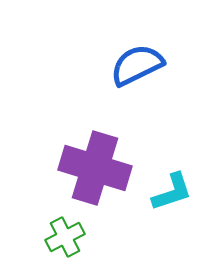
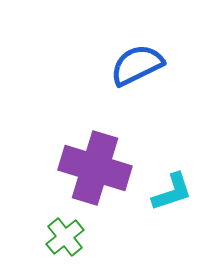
green cross: rotated 12 degrees counterclockwise
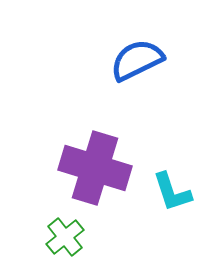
blue semicircle: moved 5 px up
cyan L-shape: rotated 90 degrees clockwise
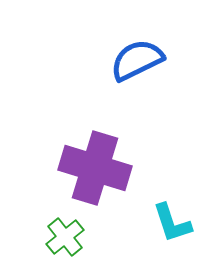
cyan L-shape: moved 31 px down
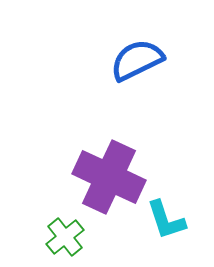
purple cross: moved 14 px right, 9 px down; rotated 8 degrees clockwise
cyan L-shape: moved 6 px left, 3 px up
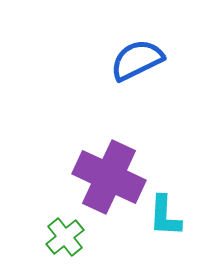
cyan L-shape: moved 1 px left, 4 px up; rotated 21 degrees clockwise
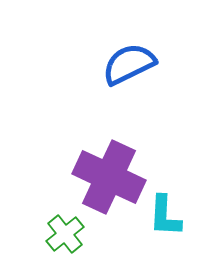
blue semicircle: moved 8 px left, 4 px down
green cross: moved 3 px up
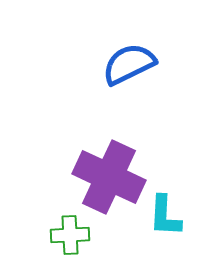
green cross: moved 5 px right, 1 px down; rotated 36 degrees clockwise
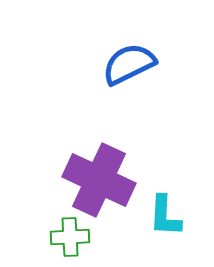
purple cross: moved 10 px left, 3 px down
green cross: moved 2 px down
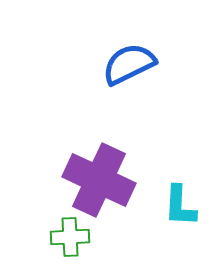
cyan L-shape: moved 15 px right, 10 px up
